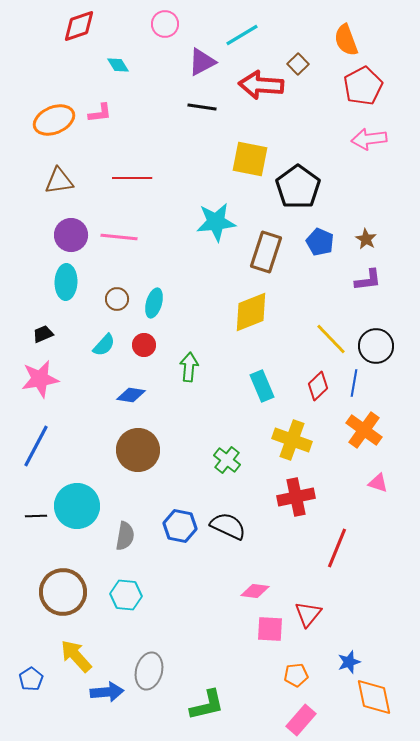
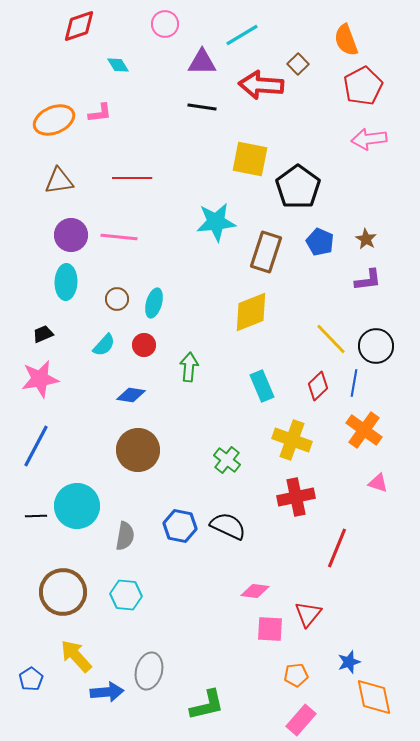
purple triangle at (202, 62): rotated 28 degrees clockwise
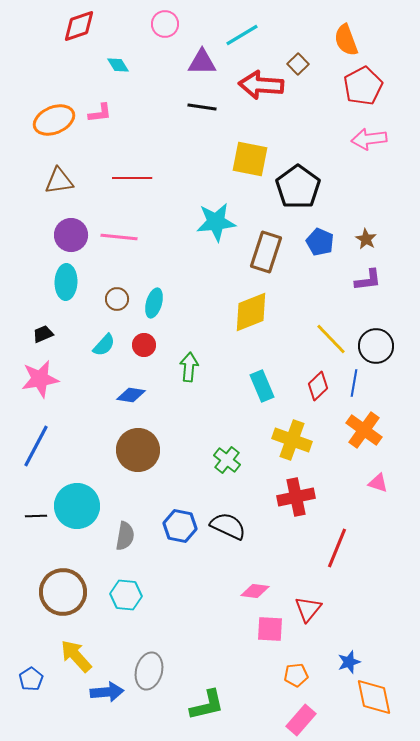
red triangle at (308, 614): moved 5 px up
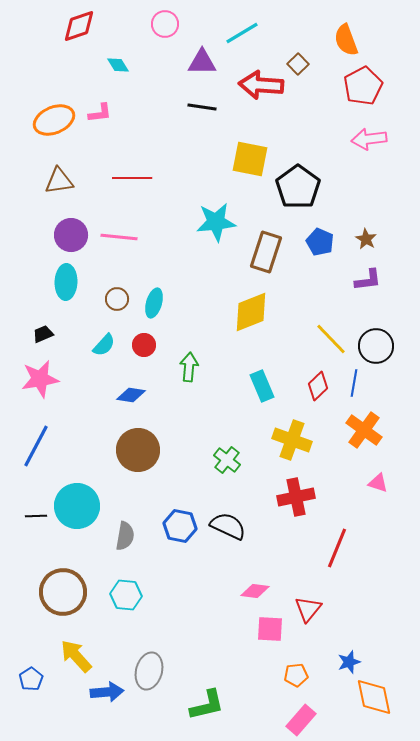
cyan line at (242, 35): moved 2 px up
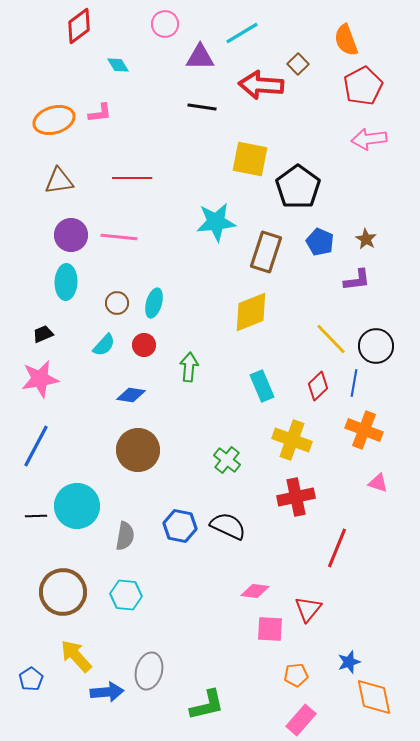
red diamond at (79, 26): rotated 18 degrees counterclockwise
purple triangle at (202, 62): moved 2 px left, 5 px up
orange ellipse at (54, 120): rotated 6 degrees clockwise
purple L-shape at (368, 280): moved 11 px left
brown circle at (117, 299): moved 4 px down
orange cross at (364, 430): rotated 15 degrees counterclockwise
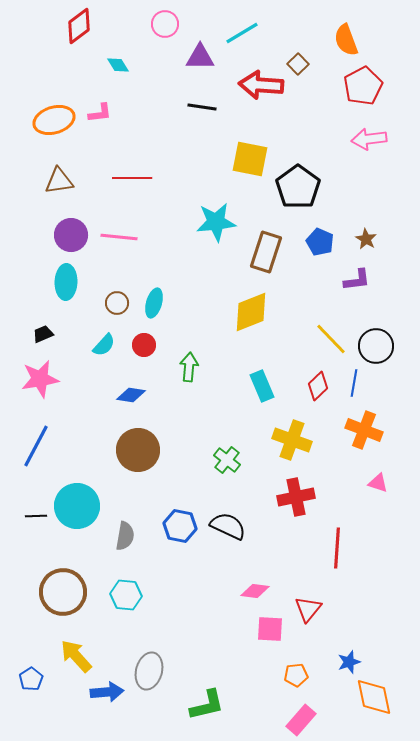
red line at (337, 548): rotated 18 degrees counterclockwise
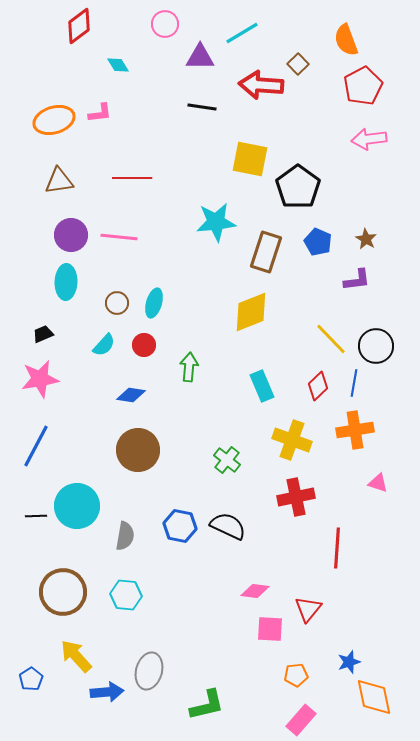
blue pentagon at (320, 242): moved 2 px left
orange cross at (364, 430): moved 9 px left; rotated 30 degrees counterclockwise
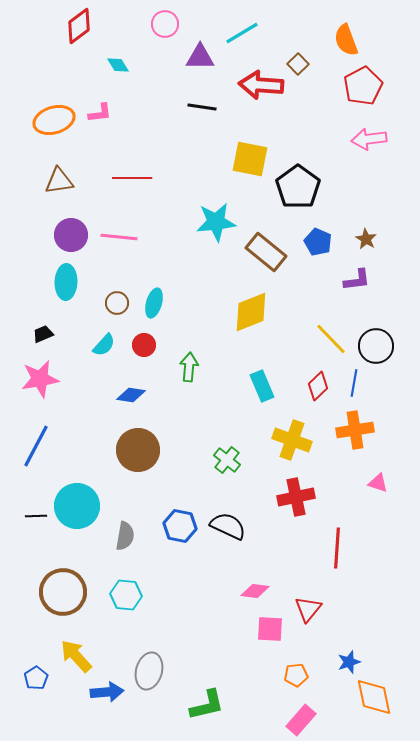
brown rectangle at (266, 252): rotated 69 degrees counterclockwise
blue pentagon at (31, 679): moved 5 px right, 1 px up
